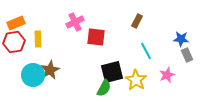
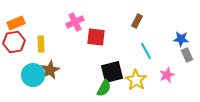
yellow rectangle: moved 3 px right, 5 px down
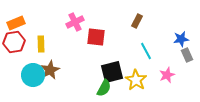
blue star: rotated 14 degrees counterclockwise
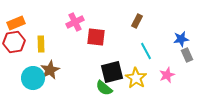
cyan circle: moved 3 px down
yellow star: moved 2 px up
green semicircle: rotated 102 degrees clockwise
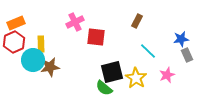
red hexagon: rotated 15 degrees counterclockwise
cyan line: moved 2 px right; rotated 18 degrees counterclockwise
brown star: moved 3 px up; rotated 18 degrees clockwise
cyan circle: moved 18 px up
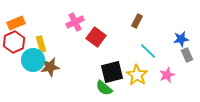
red square: rotated 30 degrees clockwise
yellow rectangle: rotated 14 degrees counterclockwise
yellow star: moved 1 px right, 3 px up
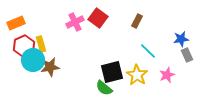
red square: moved 2 px right, 19 px up
red hexagon: moved 10 px right, 4 px down
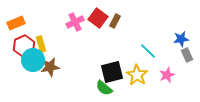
brown rectangle: moved 22 px left
